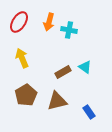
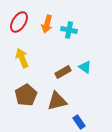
orange arrow: moved 2 px left, 2 px down
blue rectangle: moved 10 px left, 10 px down
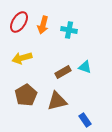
orange arrow: moved 4 px left, 1 px down
yellow arrow: rotated 84 degrees counterclockwise
cyan triangle: rotated 16 degrees counterclockwise
blue rectangle: moved 6 px right, 2 px up
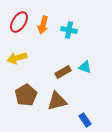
yellow arrow: moved 5 px left
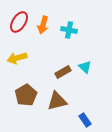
cyan triangle: rotated 24 degrees clockwise
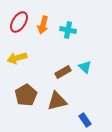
cyan cross: moved 1 px left
